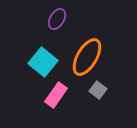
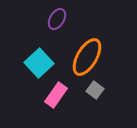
cyan square: moved 4 px left, 1 px down; rotated 8 degrees clockwise
gray square: moved 3 px left
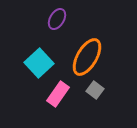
pink rectangle: moved 2 px right, 1 px up
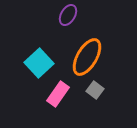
purple ellipse: moved 11 px right, 4 px up
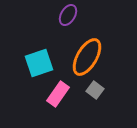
cyan square: rotated 24 degrees clockwise
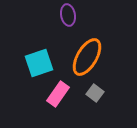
purple ellipse: rotated 40 degrees counterclockwise
gray square: moved 3 px down
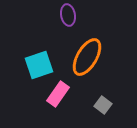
cyan square: moved 2 px down
gray square: moved 8 px right, 12 px down
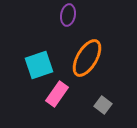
purple ellipse: rotated 20 degrees clockwise
orange ellipse: moved 1 px down
pink rectangle: moved 1 px left
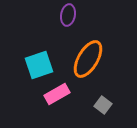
orange ellipse: moved 1 px right, 1 px down
pink rectangle: rotated 25 degrees clockwise
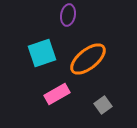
orange ellipse: rotated 21 degrees clockwise
cyan square: moved 3 px right, 12 px up
gray square: rotated 18 degrees clockwise
